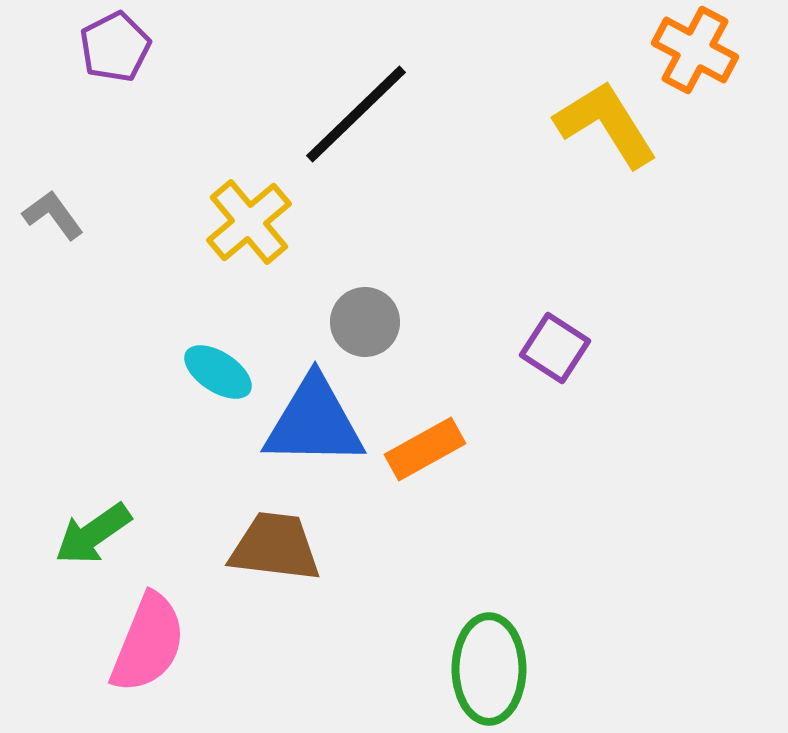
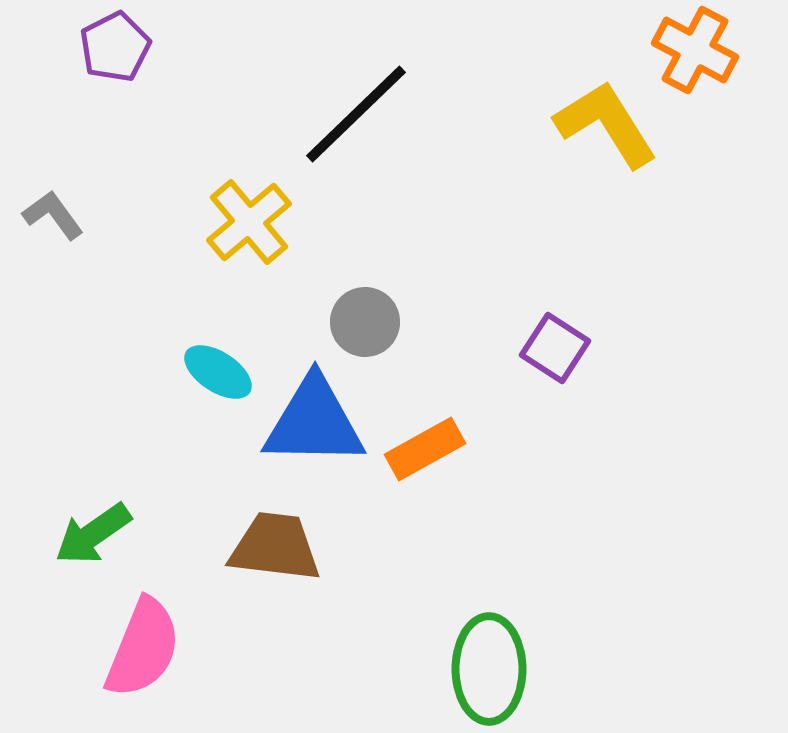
pink semicircle: moved 5 px left, 5 px down
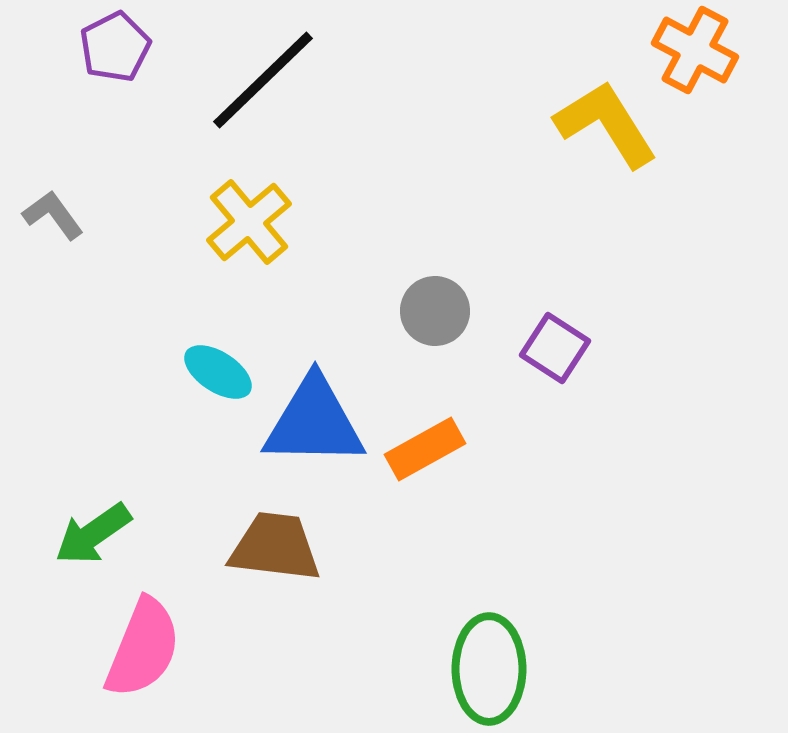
black line: moved 93 px left, 34 px up
gray circle: moved 70 px right, 11 px up
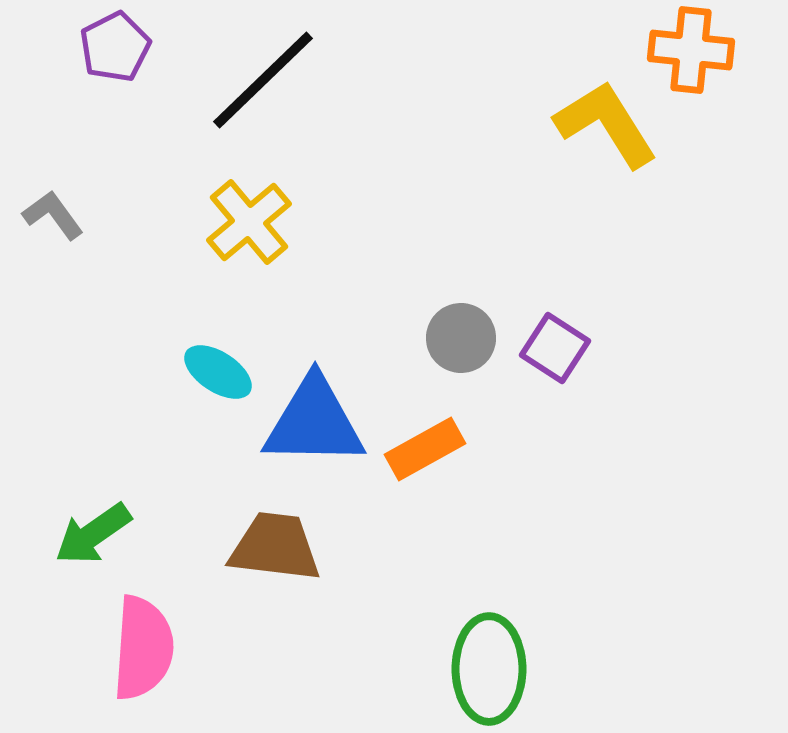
orange cross: moved 4 px left; rotated 22 degrees counterclockwise
gray circle: moved 26 px right, 27 px down
pink semicircle: rotated 18 degrees counterclockwise
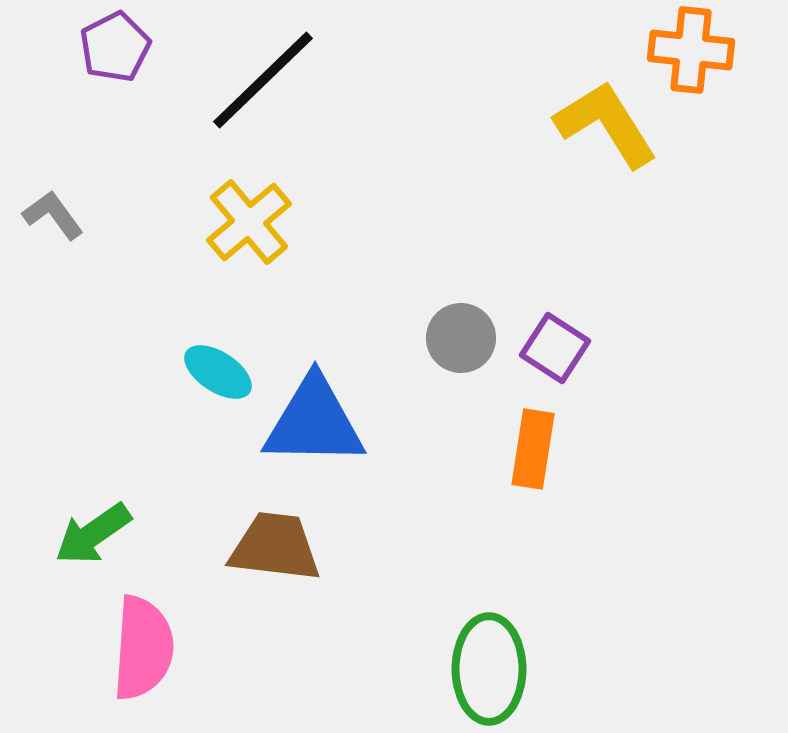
orange rectangle: moved 108 px right; rotated 52 degrees counterclockwise
